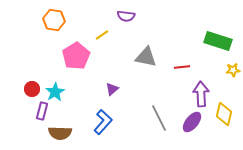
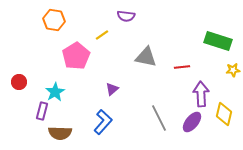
red circle: moved 13 px left, 7 px up
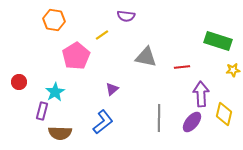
gray line: rotated 28 degrees clockwise
blue L-shape: rotated 10 degrees clockwise
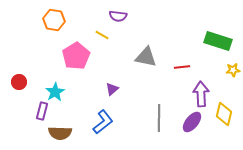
purple semicircle: moved 8 px left
yellow line: rotated 64 degrees clockwise
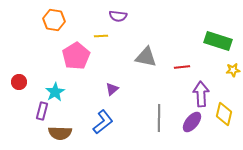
yellow line: moved 1 px left, 1 px down; rotated 32 degrees counterclockwise
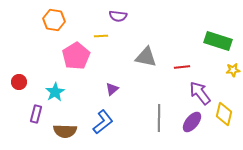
purple arrow: moved 1 px left, 1 px up; rotated 35 degrees counterclockwise
purple rectangle: moved 6 px left, 3 px down
brown semicircle: moved 5 px right, 2 px up
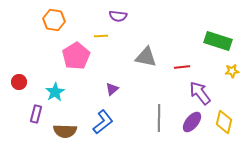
yellow star: moved 1 px left, 1 px down
yellow diamond: moved 8 px down
